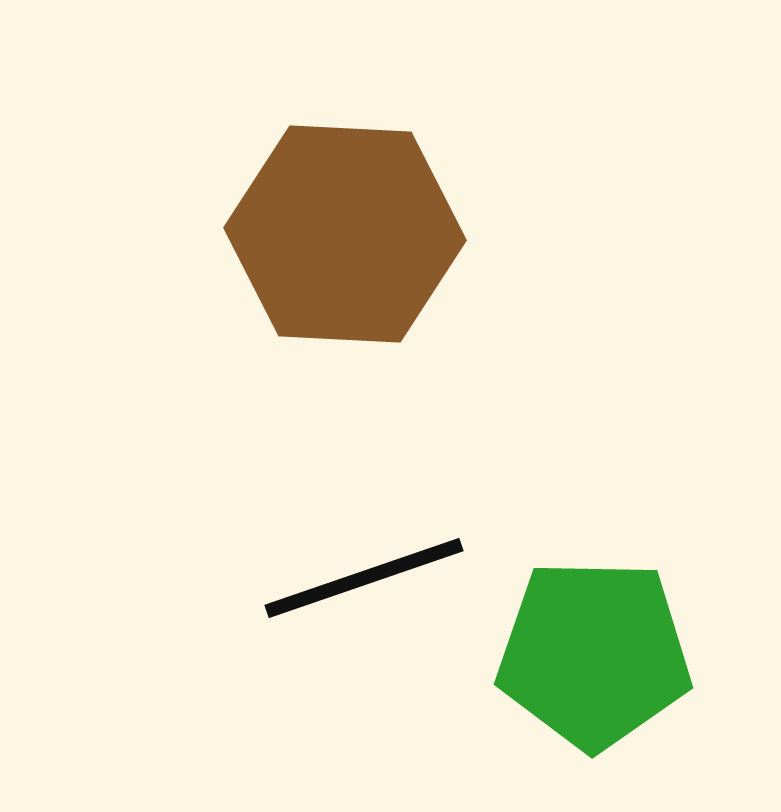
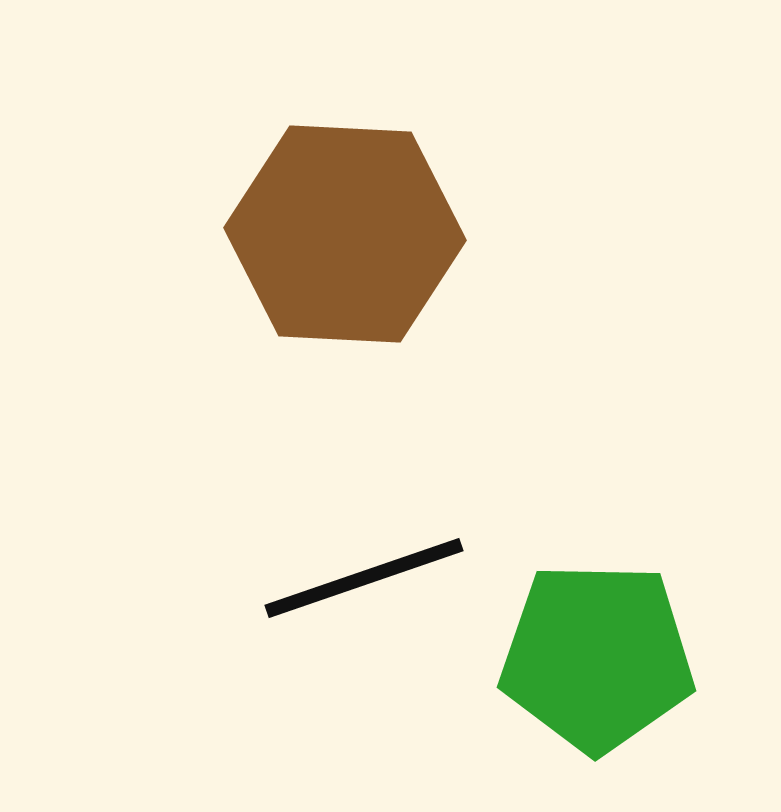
green pentagon: moved 3 px right, 3 px down
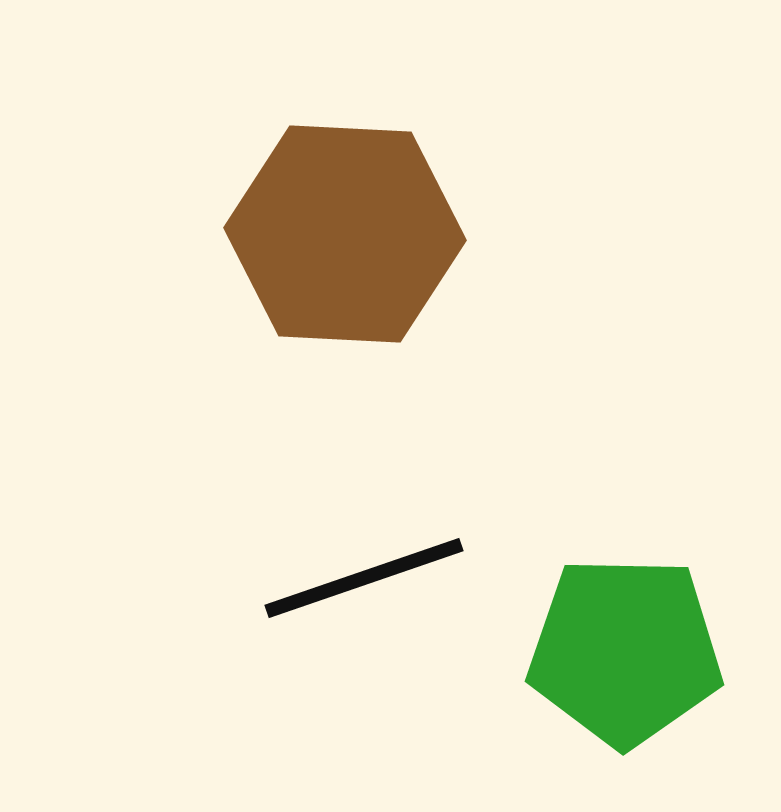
green pentagon: moved 28 px right, 6 px up
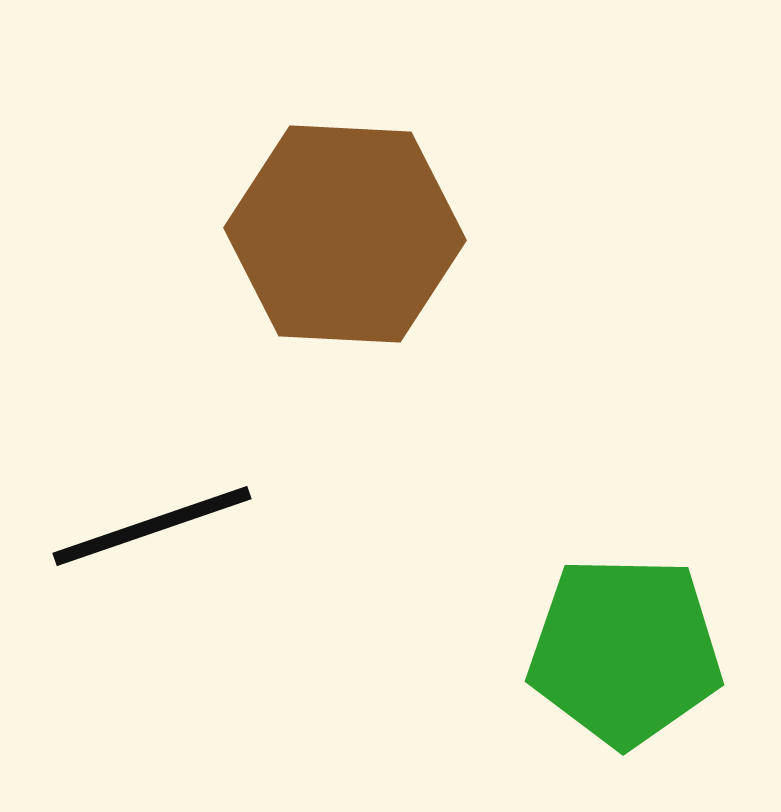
black line: moved 212 px left, 52 px up
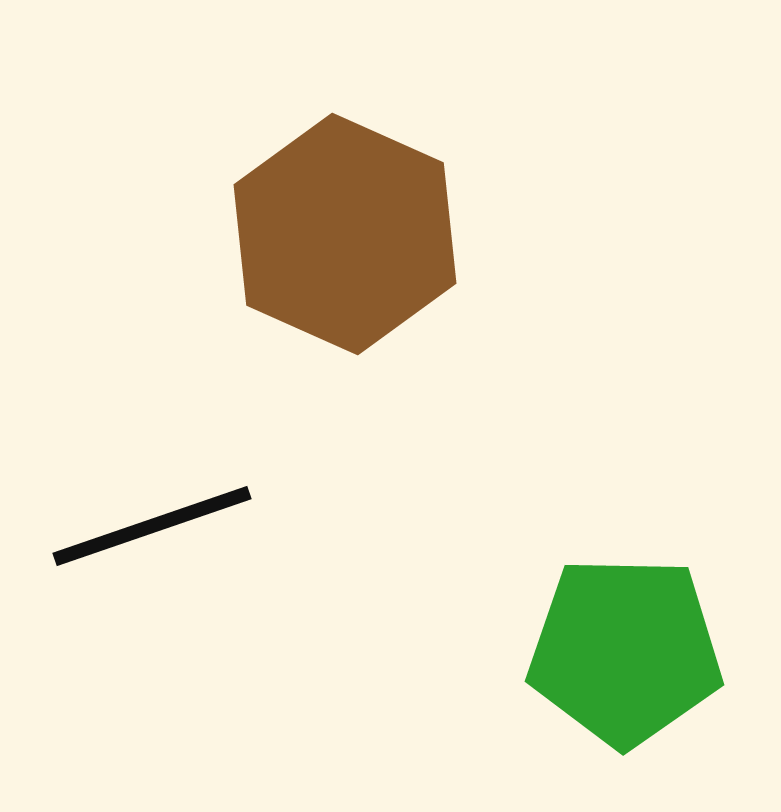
brown hexagon: rotated 21 degrees clockwise
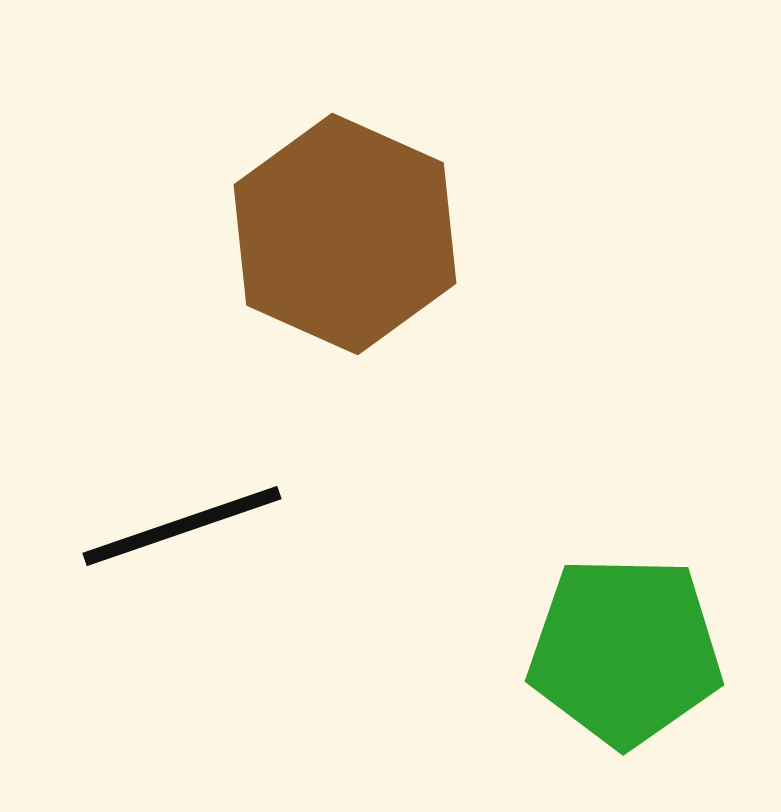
black line: moved 30 px right
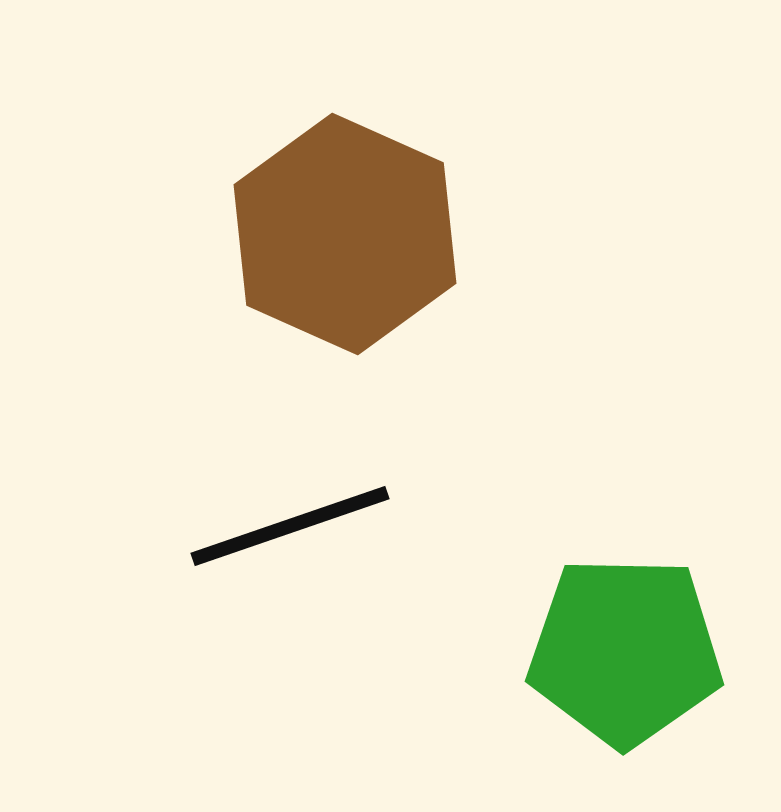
black line: moved 108 px right
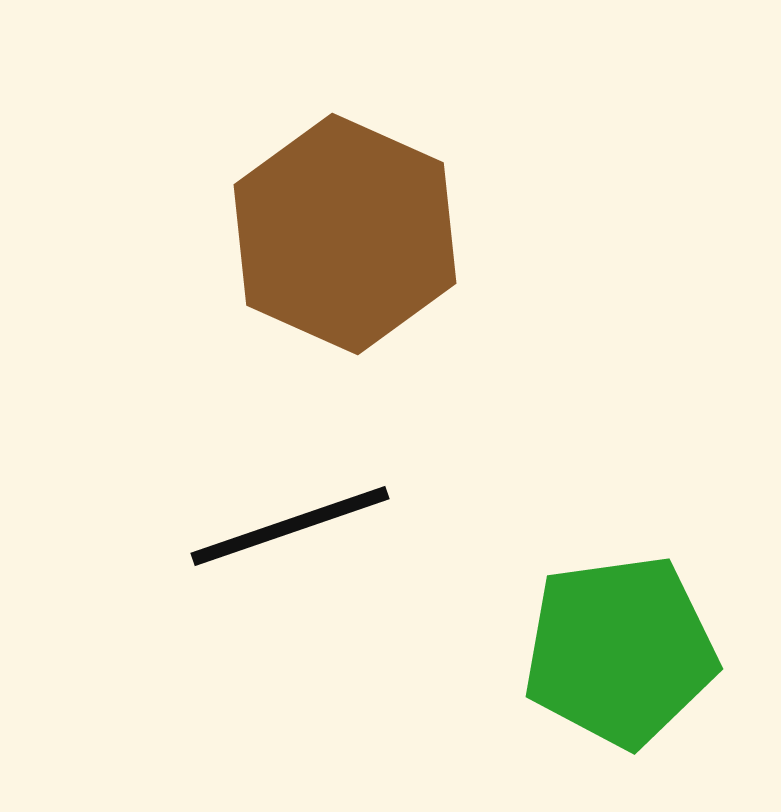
green pentagon: moved 5 px left; rotated 9 degrees counterclockwise
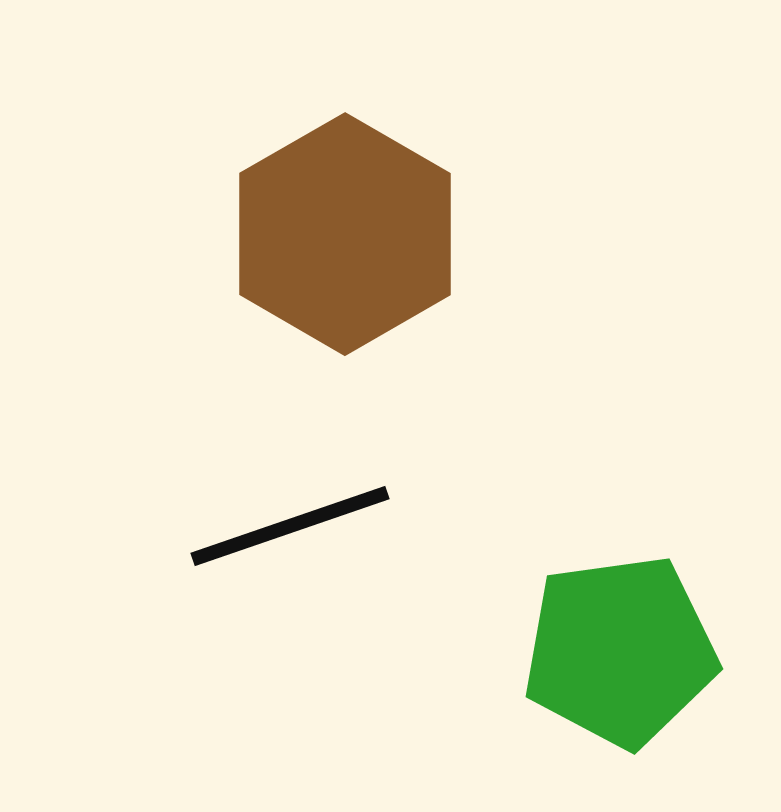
brown hexagon: rotated 6 degrees clockwise
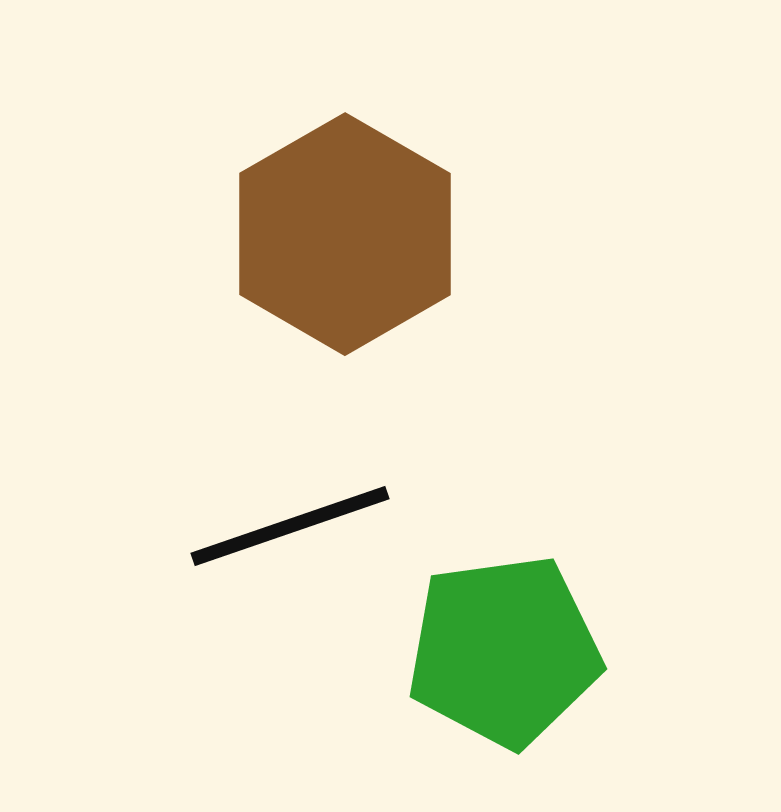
green pentagon: moved 116 px left
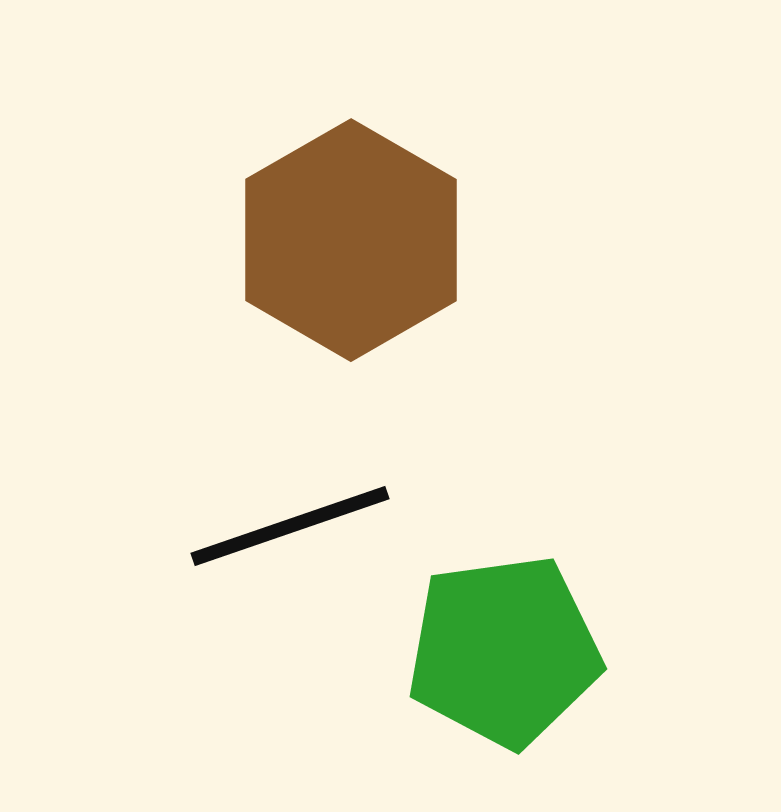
brown hexagon: moved 6 px right, 6 px down
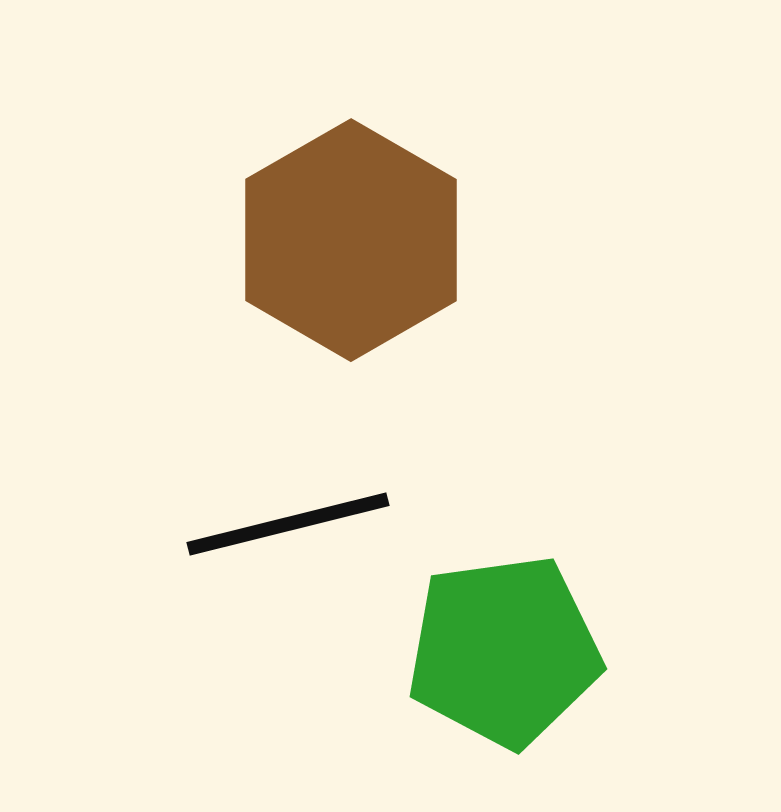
black line: moved 2 px left, 2 px up; rotated 5 degrees clockwise
